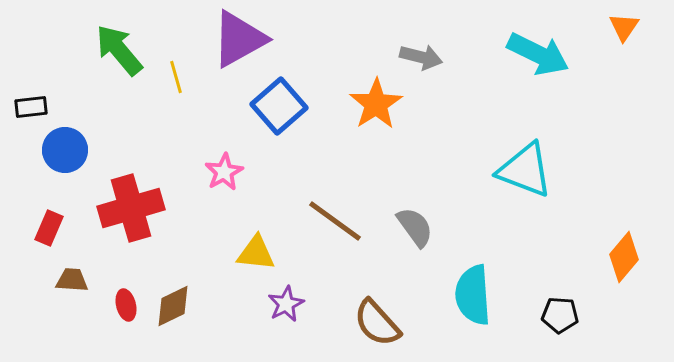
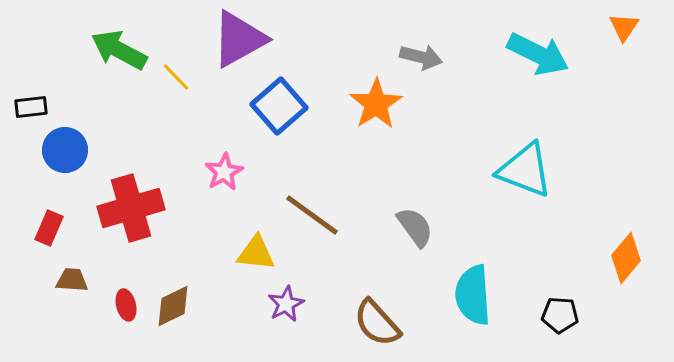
green arrow: rotated 22 degrees counterclockwise
yellow line: rotated 28 degrees counterclockwise
brown line: moved 23 px left, 6 px up
orange diamond: moved 2 px right, 1 px down
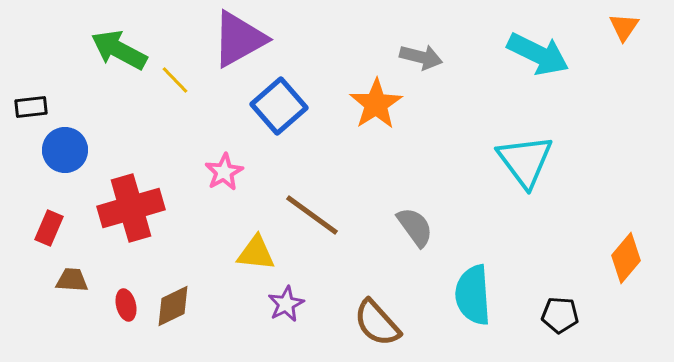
yellow line: moved 1 px left, 3 px down
cyan triangle: moved 9 px up; rotated 32 degrees clockwise
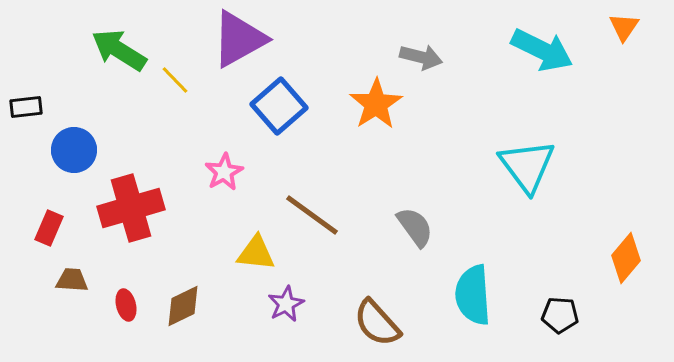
green arrow: rotated 4 degrees clockwise
cyan arrow: moved 4 px right, 4 px up
black rectangle: moved 5 px left
blue circle: moved 9 px right
cyan triangle: moved 2 px right, 5 px down
brown diamond: moved 10 px right
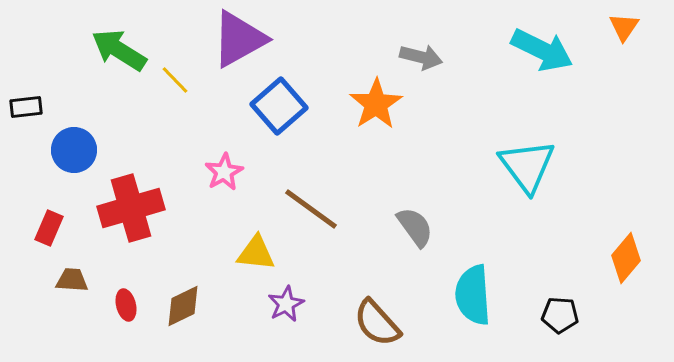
brown line: moved 1 px left, 6 px up
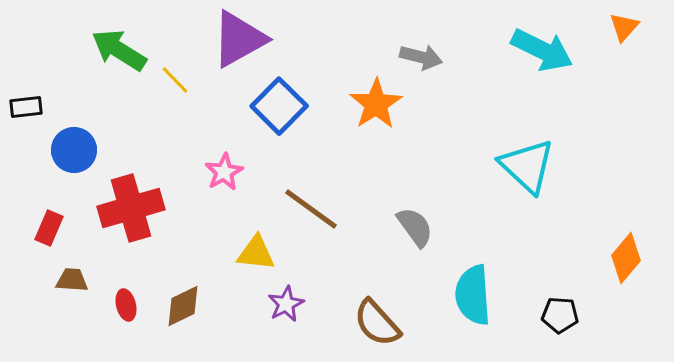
orange triangle: rotated 8 degrees clockwise
blue square: rotated 4 degrees counterclockwise
cyan triangle: rotated 10 degrees counterclockwise
